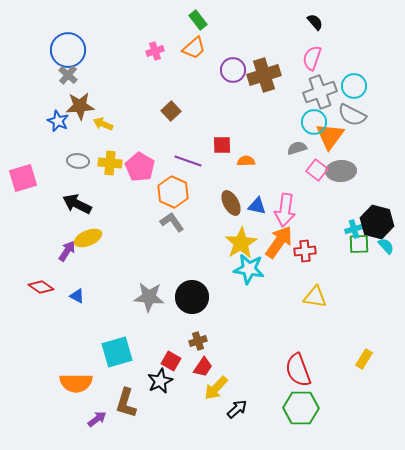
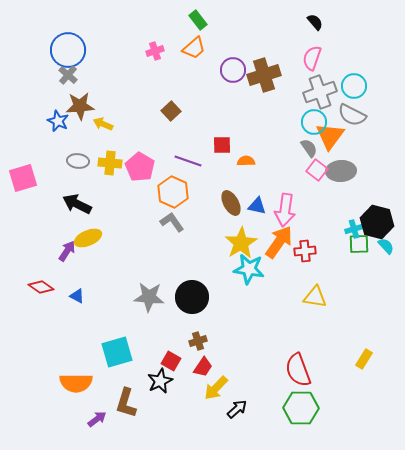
gray semicircle at (297, 148): moved 12 px right; rotated 72 degrees clockwise
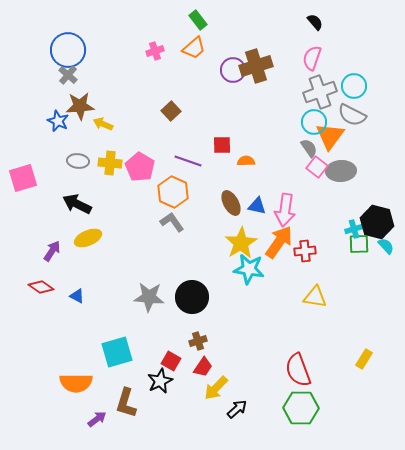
brown cross at (264, 75): moved 8 px left, 9 px up
pink square at (317, 170): moved 3 px up
purple arrow at (67, 251): moved 15 px left
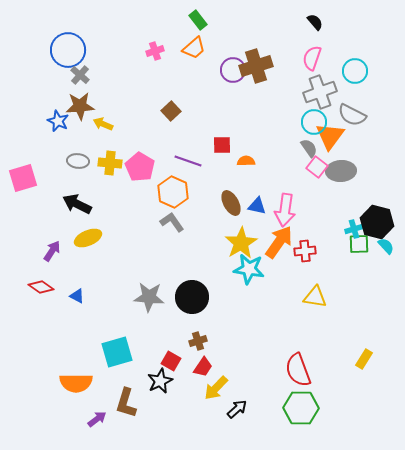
gray cross at (68, 75): moved 12 px right
cyan circle at (354, 86): moved 1 px right, 15 px up
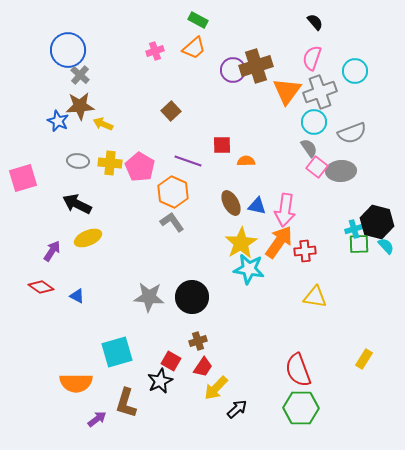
green rectangle at (198, 20): rotated 24 degrees counterclockwise
gray semicircle at (352, 115): moved 18 px down; rotated 48 degrees counterclockwise
orange triangle at (330, 136): moved 43 px left, 45 px up
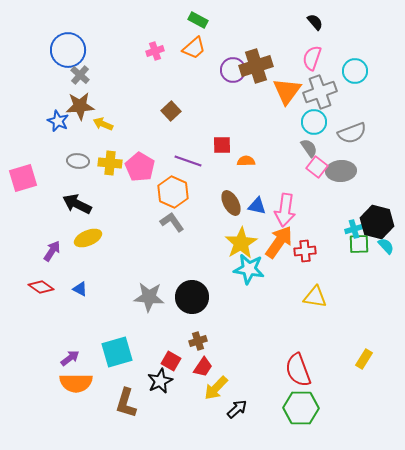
blue triangle at (77, 296): moved 3 px right, 7 px up
purple arrow at (97, 419): moved 27 px left, 61 px up
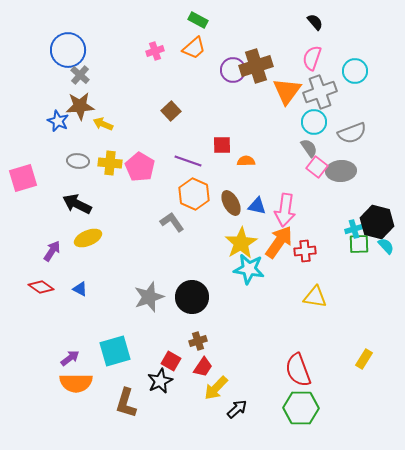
orange hexagon at (173, 192): moved 21 px right, 2 px down
gray star at (149, 297): rotated 24 degrees counterclockwise
cyan square at (117, 352): moved 2 px left, 1 px up
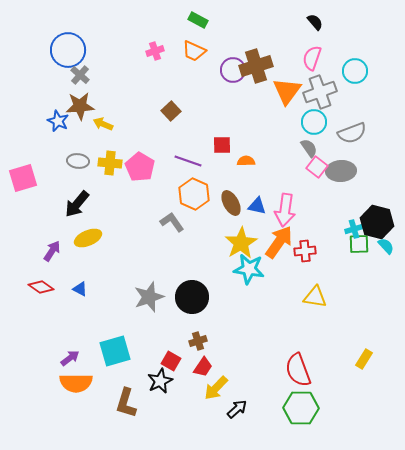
orange trapezoid at (194, 48): moved 3 px down; rotated 65 degrees clockwise
black arrow at (77, 204): rotated 76 degrees counterclockwise
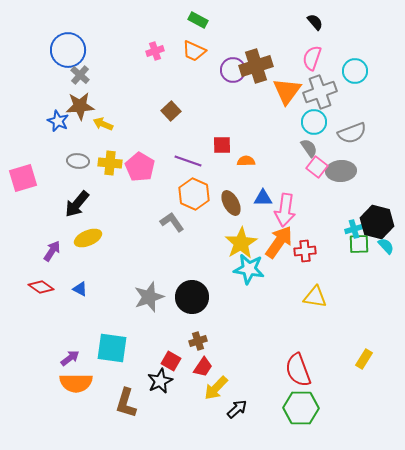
blue triangle at (257, 206): moved 6 px right, 8 px up; rotated 12 degrees counterclockwise
cyan square at (115, 351): moved 3 px left, 3 px up; rotated 24 degrees clockwise
